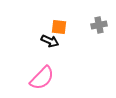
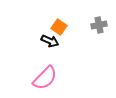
orange square: rotated 28 degrees clockwise
pink semicircle: moved 3 px right
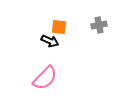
orange square: rotated 28 degrees counterclockwise
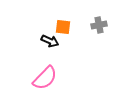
orange square: moved 4 px right
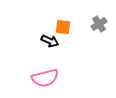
gray cross: moved 1 px up; rotated 21 degrees counterclockwise
pink semicircle: rotated 32 degrees clockwise
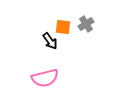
gray cross: moved 13 px left
black arrow: rotated 30 degrees clockwise
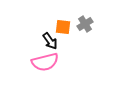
gray cross: moved 1 px left
pink semicircle: moved 16 px up
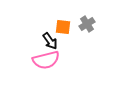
gray cross: moved 2 px right
pink semicircle: moved 1 px right, 2 px up
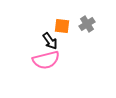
orange square: moved 1 px left, 1 px up
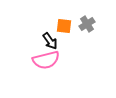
orange square: moved 2 px right
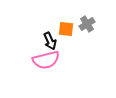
orange square: moved 2 px right, 3 px down
black arrow: rotated 12 degrees clockwise
